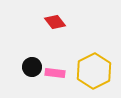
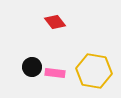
yellow hexagon: rotated 24 degrees counterclockwise
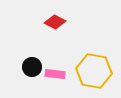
red diamond: rotated 25 degrees counterclockwise
pink rectangle: moved 1 px down
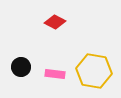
black circle: moved 11 px left
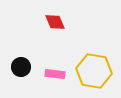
red diamond: rotated 40 degrees clockwise
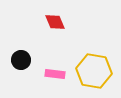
black circle: moved 7 px up
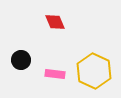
yellow hexagon: rotated 16 degrees clockwise
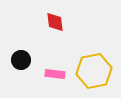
red diamond: rotated 15 degrees clockwise
yellow hexagon: rotated 24 degrees clockwise
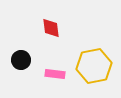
red diamond: moved 4 px left, 6 px down
yellow hexagon: moved 5 px up
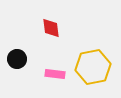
black circle: moved 4 px left, 1 px up
yellow hexagon: moved 1 px left, 1 px down
